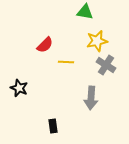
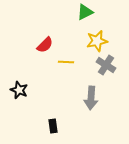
green triangle: rotated 36 degrees counterclockwise
black star: moved 2 px down
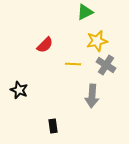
yellow line: moved 7 px right, 2 px down
gray arrow: moved 1 px right, 2 px up
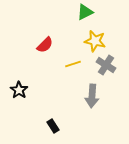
yellow star: moved 2 px left; rotated 25 degrees clockwise
yellow line: rotated 21 degrees counterclockwise
black star: rotated 12 degrees clockwise
black rectangle: rotated 24 degrees counterclockwise
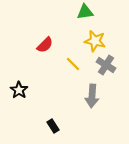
green triangle: rotated 18 degrees clockwise
yellow line: rotated 63 degrees clockwise
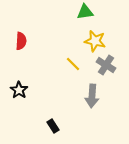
red semicircle: moved 24 px left, 4 px up; rotated 42 degrees counterclockwise
